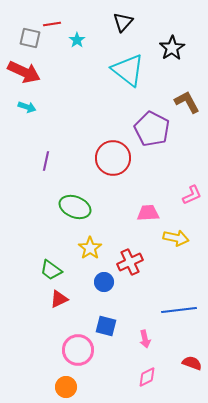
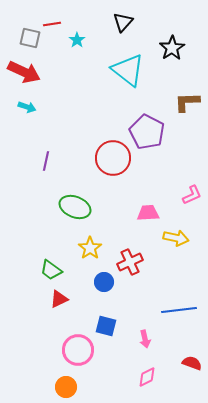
brown L-shape: rotated 64 degrees counterclockwise
purple pentagon: moved 5 px left, 3 px down
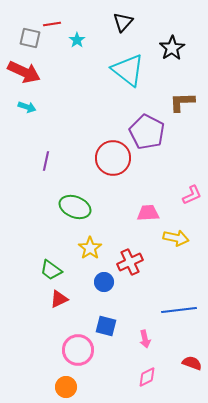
brown L-shape: moved 5 px left
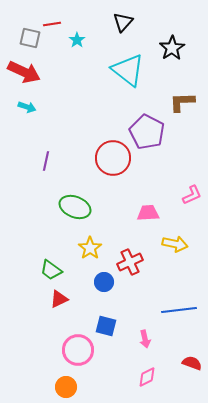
yellow arrow: moved 1 px left, 6 px down
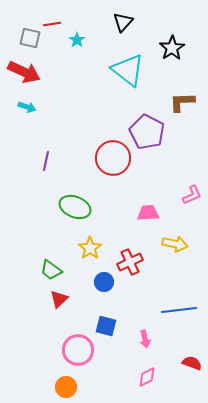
red triangle: rotated 18 degrees counterclockwise
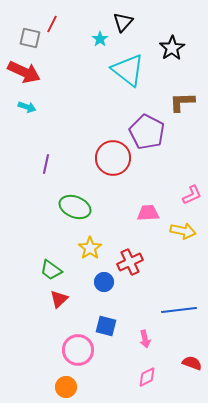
red line: rotated 54 degrees counterclockwise
cyan star: moved 23 px right, 1 px up
purple line: moved 3 px down
yellow arrow: moved 8 px right, 13 px up
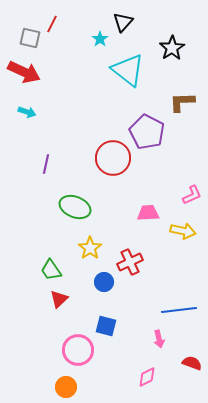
cyan arrow: moved 5 px down
green trapezoid: rotated 20 degrees clockwise
pink arrow: moved 14 px right
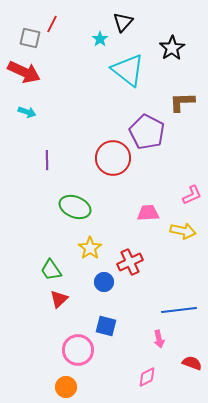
purple line: moved 1 px right, 4 px up; rotated 12 degrees counterclockwise
